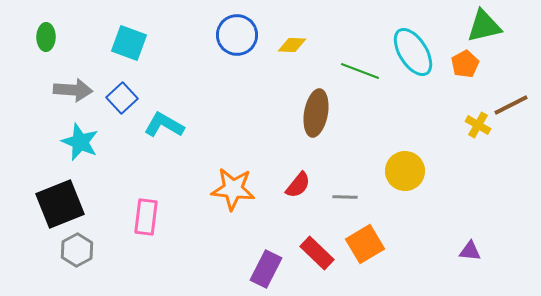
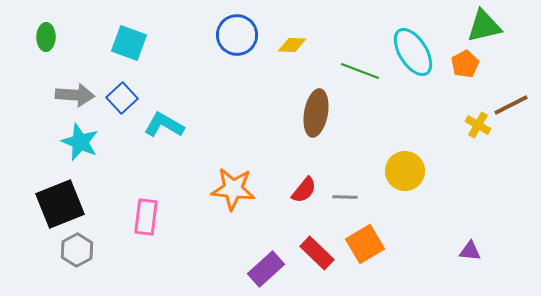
gray arrow: moved 2 px right, 5 px down
red semicircle: moved 6 px right, 5 px down
purple rectangle: rotated 21 degrees clockwise
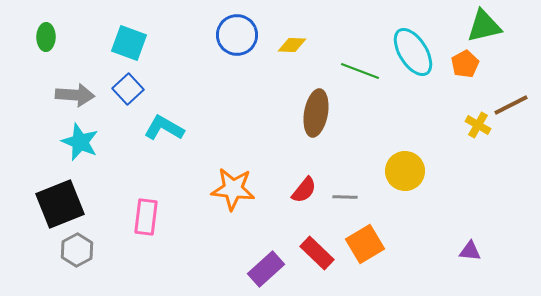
blue square: moved 6 px right, 9 px up
cyan L-shape: moved 3 px down
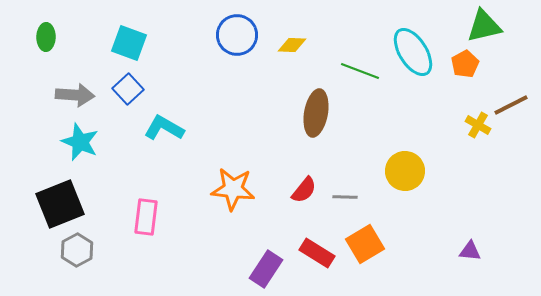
red rectangle: rotated 12 degrees counterclockwise
purple rectangle: rotated 15 degrees counterclockwise
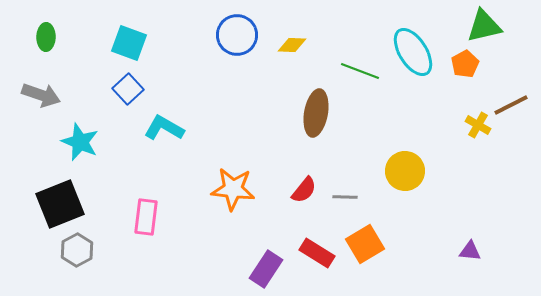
gray arrow: moved 34 px left; rotated 15 degrees clockwise
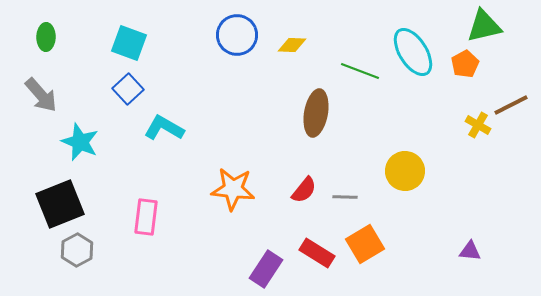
gray arrow: rotated 30 degrees clockwise
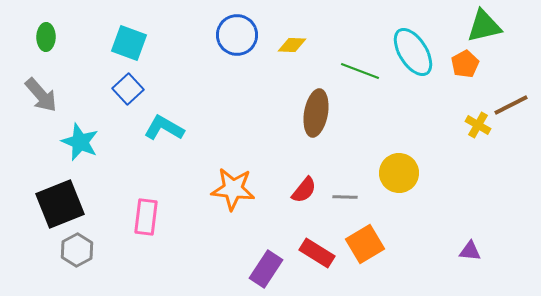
yellow circle: moved 6 px left, 2 px down
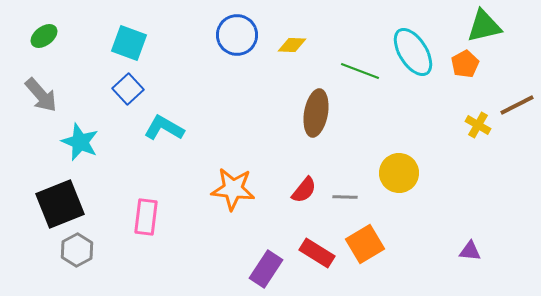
green ellipse: moved 2 px left, 1 px up; rotated 52 degrees clockwise
brown line: moved 6 px right
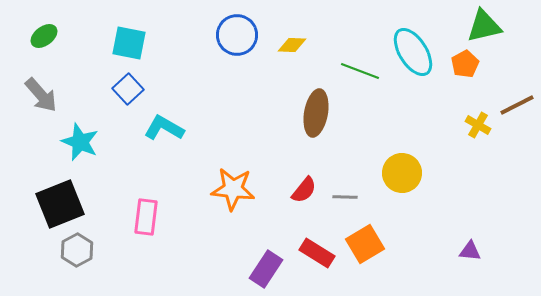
cyan square: rotated 9 degrees counterclockwise
yellow circle: moved 3 px right
